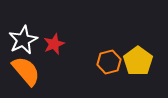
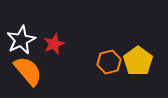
white star: moved 2 px left
orange semicircle: moved 2 px right
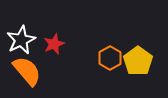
orange hexagon: moved 1 px right, 4 px up; rotated 15 degrees counterclockwise
orange semicircle: moved 1 px left
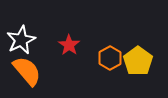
red star: moved 15 px right, 1 px down; rotated 15 degrees counterclockwise
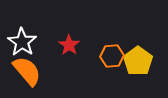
white star: moved 1 px right, 2 px down; rotated 12 degrees counterclockwise
orange hexagon: moved 2 px right, 2 px up; rotated 25 degrees clockwise
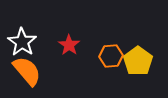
orange hexagon: moved 1 px left
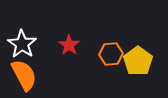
white star: moved 2 px down
orange hexagon: moved 2 px up
orange semicircle: moved 3 px left, 4 px down; rotated 12 degrees clockwise
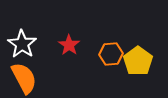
orange semicircle: moved 3 px down
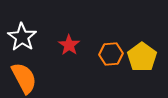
white star: moved 7 px up
yellow pentagon: moved 4 px right, 4 px up
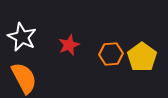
white star: rotated 8 degrees counterclockwise
red star: rotated 15 degrees clockwise
